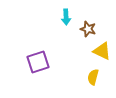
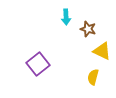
purple square: moved 2 px down; rotated 20 degrees counterclockwise
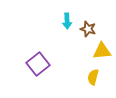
cyan arrow: moved 1 px right, 4 px down
yellow triangle: rotated 30 degrees counterclockwise
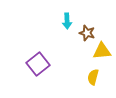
brown star: moved 1 px left, 4 px down
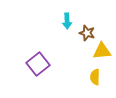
yellow semicircle: moved 2 px right; rotated 14 degrees counterclockwise
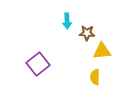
brown star: rotated 14 degrees counterclockwise
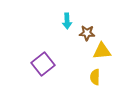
purple square: moved 5 px right
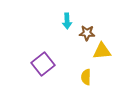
yellow semicircle: moved 9 px left
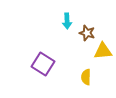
brown star: rotated 14 degrees clockwise
yellow triangle: moved 1 px right
purple square: rotated 20 degrees counterclockwise
